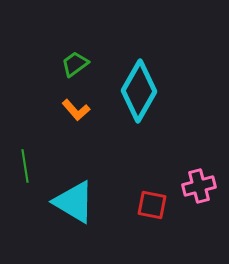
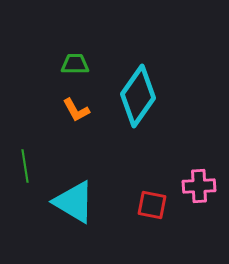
green trapezoid: rotated 36 degrees clockwise
cyan diamond: moved 1 px left, 5 px down; rotated 6 degrees clockwise
orange L-shape: rotated 12 degrees clockwise
pink cross: rotated 12 degrees clockwise
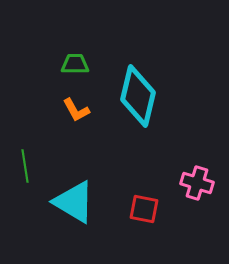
cyan diamond: rotated 22 degrees counterclockwise
pink cross: moved 2 px left, 3 px up; rotated 20 degrees clockwise
red square: moved 8 px left, 4 px down
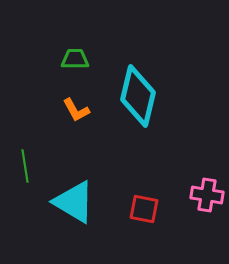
green trapezoid: moved 5 px up
pink cross: moved 10 px right, 12 px down; rotated 8 degrees counterclockwise
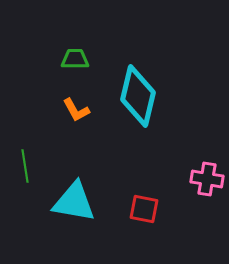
pink cross: moved 16 px up
cyan triangle: rotated 21 degrees counterclockwise
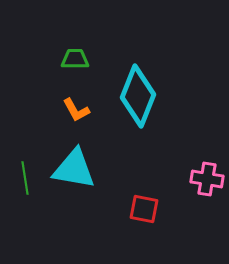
cyan diamond: rotated 8 degrees clockwise
green line: moved 12 px down
cyan triangle: moved 33 px up
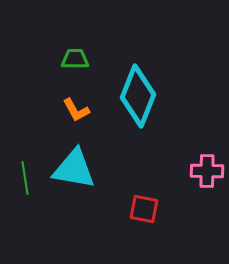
pink cross: moved 8 px up; rotated 8 degrees counterclockwise
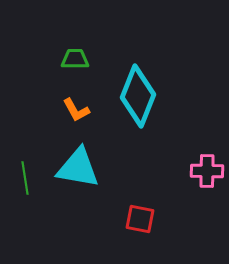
cyan triangle: moved 4 px right, 1 px up
red square: moved 4 px left, 10 px down
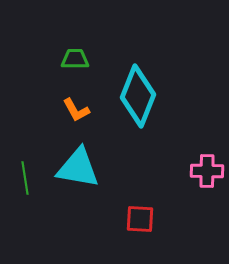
red square: rotated 8 degrees counterclockwise
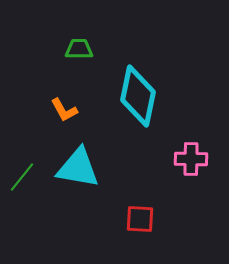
green trapezoid: moved 4 px right, 10 px up
cyan diamond: rotated 10 degrees counterclockwise
orange L-shape: moved 12 px left
pink cross: moved 16 px left, 12 px up
green line: moved 3 px left, 1 px up; rotated 48 degrees clockwise
